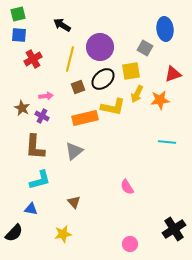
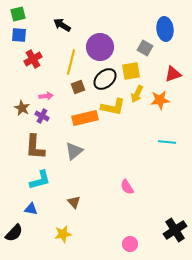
yellow line: moved 1 px right, 3 px down
black ellipse: moved 2 px right
black cross: moved 1 px right, 1 px down
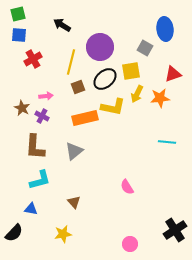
orange star: moved 2 px up
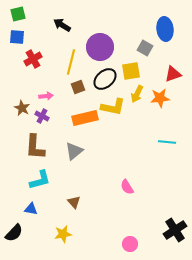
blue square: moved 2 px left, 2 px down
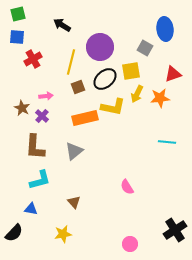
purple cross: rotated 16 degrees clockwise
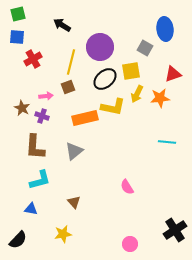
brown square: moved 10 px left
purple cross: rotated 24 degrees counterclockwise
black semicircle: moved 4 px right, 7 px down
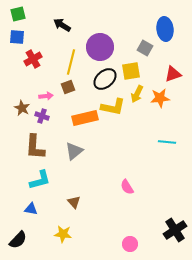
yellow star: rotated 18 degrees clockwise
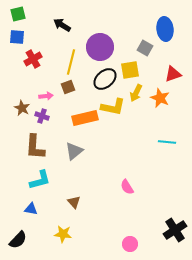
yellow square: moved 1 px left, 1 px up
yellow arrow: moved 1 px left, 1 px up
orange star: rotated 30 degrees clockwise
